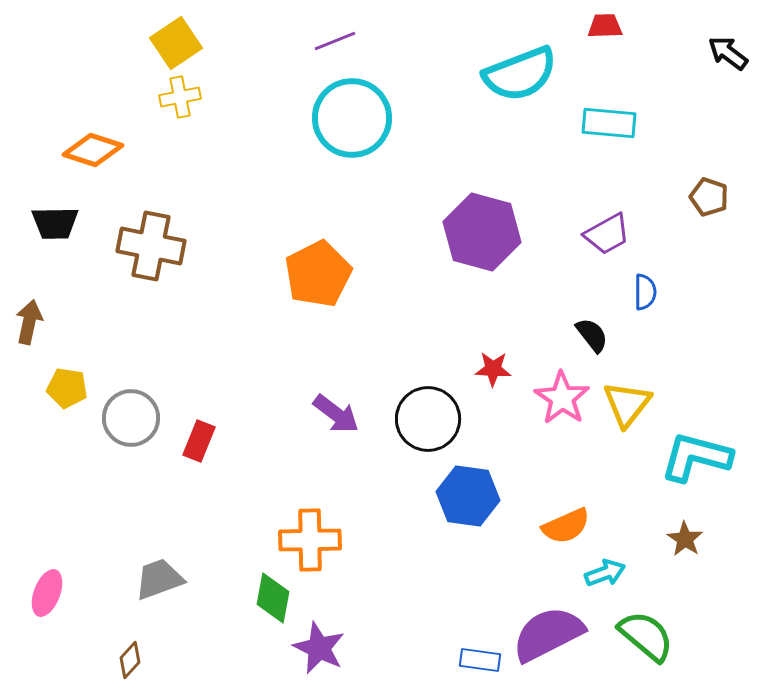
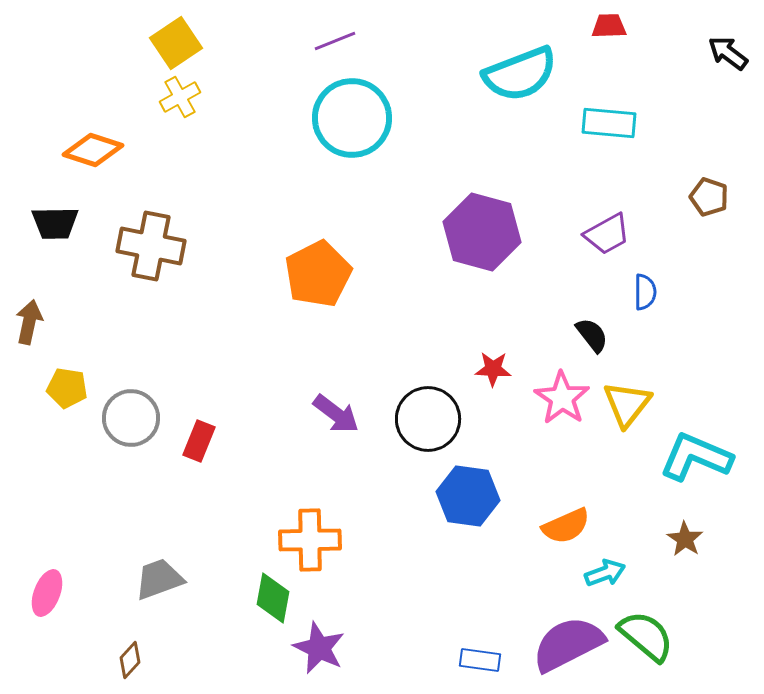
red trapezoid: moved 4 px right
yellow cross: rotated 18 degrees counterclockwise
cyan L-shape: rotated 8 degrees clockwise
purple semicircle: moved 20 px right, 10 px down
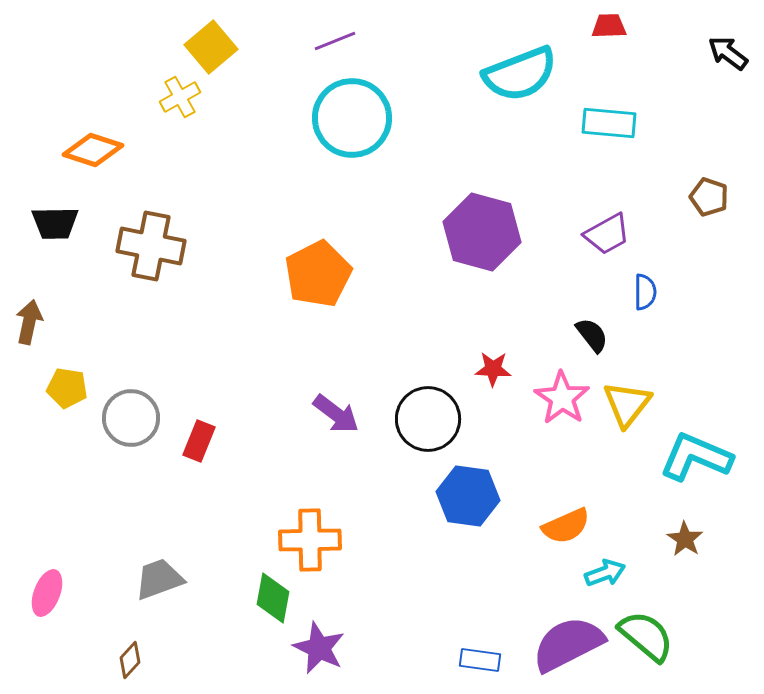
yellow square: moved 35 px right, 4 px down; rotated 6 degrees counterclockwise
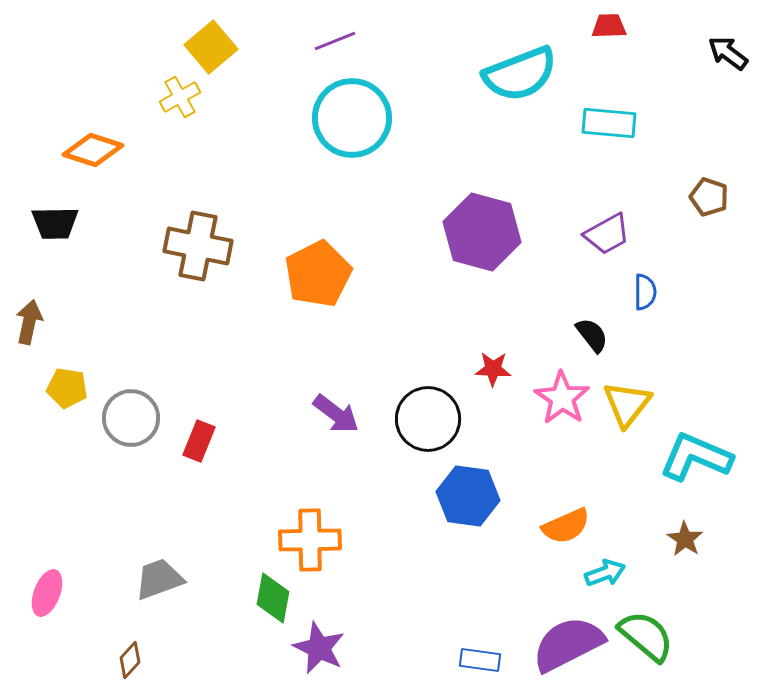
brown cross: moved 47 px right
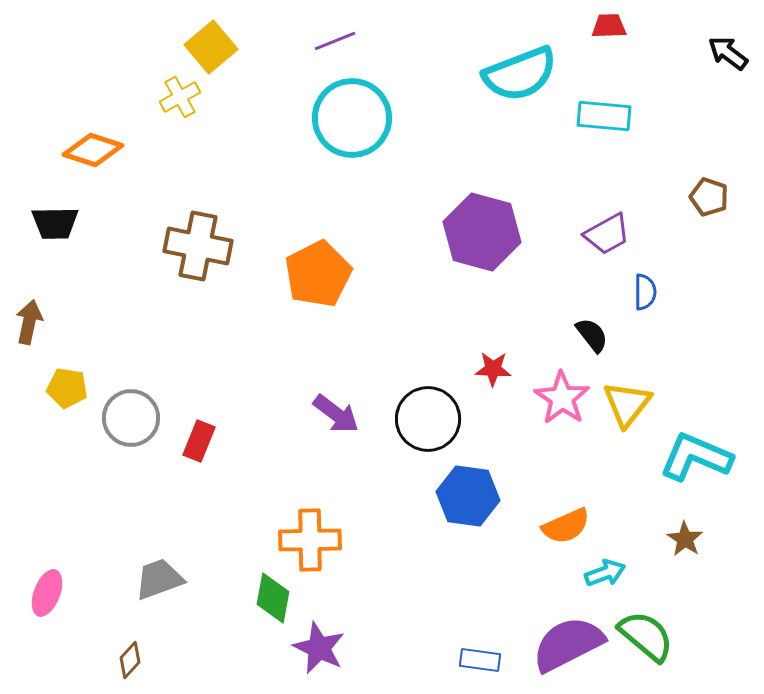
cyan rectangle: moved 5 px left, 7 px up
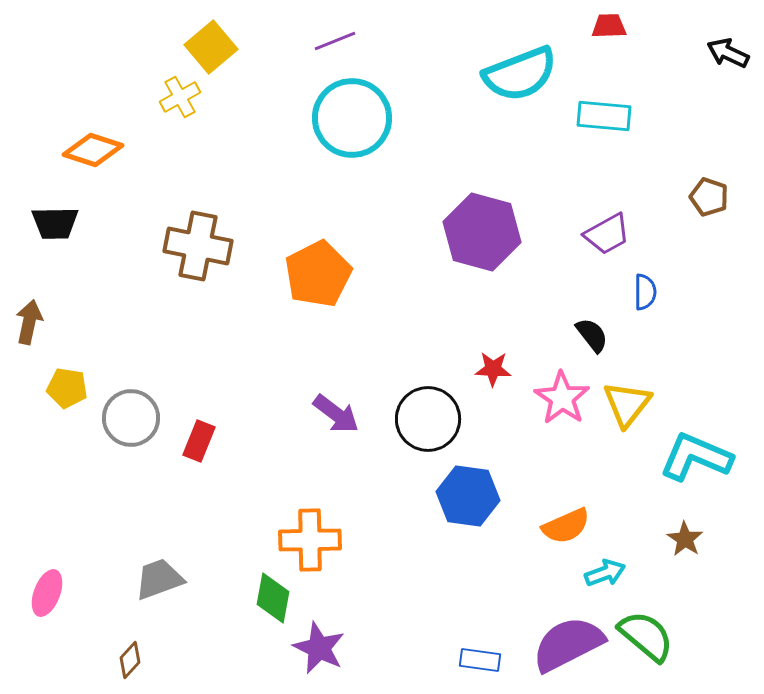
black arrow: rotated 12 degrees counterclockwise
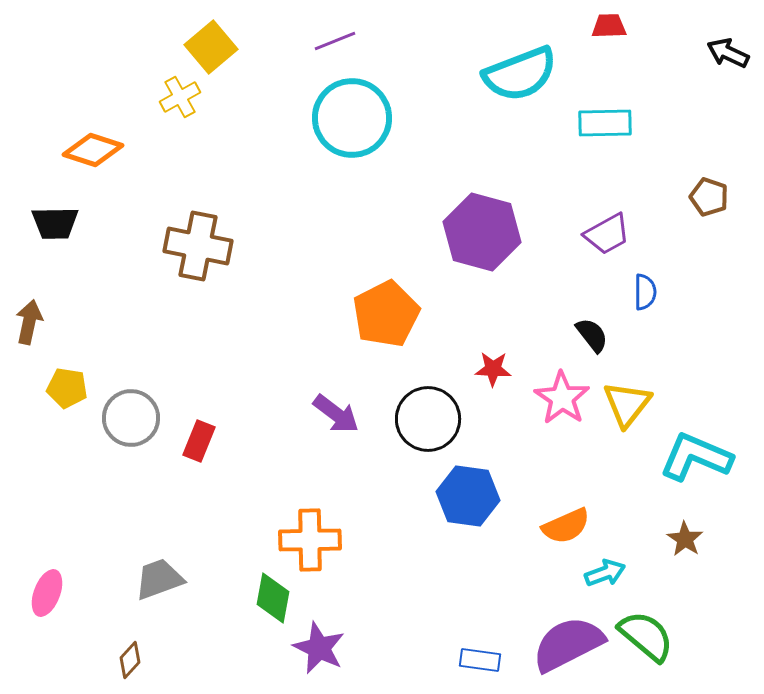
cyan rectangle: moved 1 px right, 7 px down; rotated 6 degrees counterclockwise
orange pentagon: moved 68 px right, 40 px down
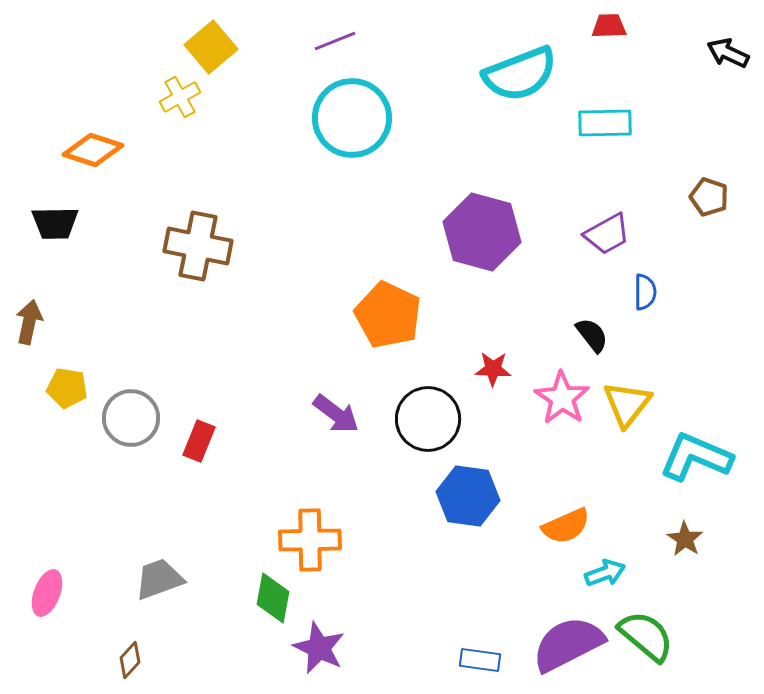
orange pentagon: moved 2 px right, 1 px down; rotated 20 degrees counterclockwise
